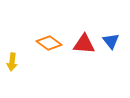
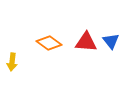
red triangle: moved 2 px right, 2 px up
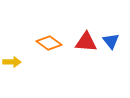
yellow arrow: rotated 96 degrees counterclockwise
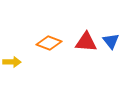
orange diamond: rotated 15 degrees counterclockwise
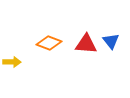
red triangle: moved 2 px down
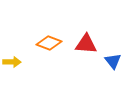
blue triangle: moved 2 px right, 20 px down
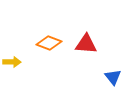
blue triangle: moved 16 px down
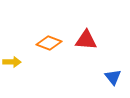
red triangle: moved 4 px up
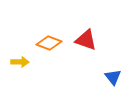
red triangle: rotated 15 degrees clockwise
yellow arrow: moved 8 px right
